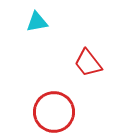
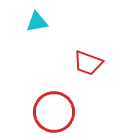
red trapezoid: rotated 32 degrees counterclockwise
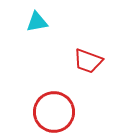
red trapezoid: moved 2 px up
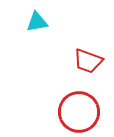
red circle: moved 25 px right
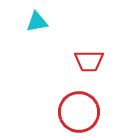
red trapezoid: moved 1 px right; rotated 20 degrees counterclockwise
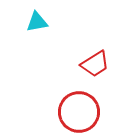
red trapezoid: moved 6 px right, 3 px down; rotated 32 degrees counterclockwise
